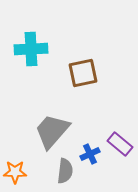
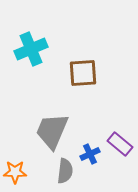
cyan cross: rotated 20 degrees counterclockwise
brown square: rotated 8 degrees clockwise
gray trapezoid: rotated 18 degrees counterclockwise
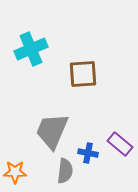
brown square: moved 1 px down
blue cross: moved 2 px left, 1 px up; rotated 36 degrees clockwise
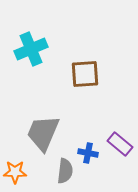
brown square: moved 2 px right
gray trapezoid: moved 9 px left, 2 px down
